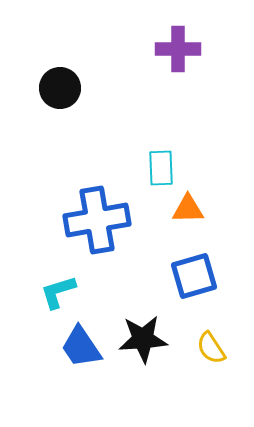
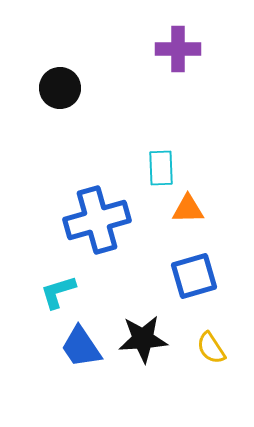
blue cross: rotated 6 degrees counterclockwise
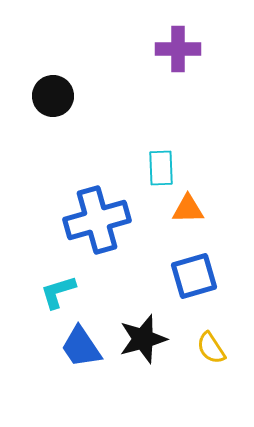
black circle: moved 7 px left, 8 px down
black star: rotated 12 degrees counterclockwise
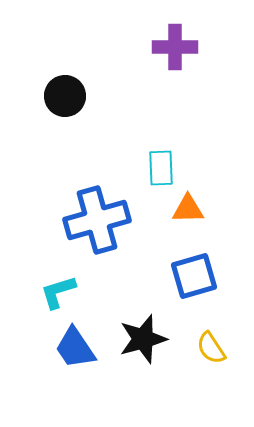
purple cross: moved 3 px left, 2 px up
black circle: moved 12 px right
blue trapezoid: moved 6 px left, 1 px down
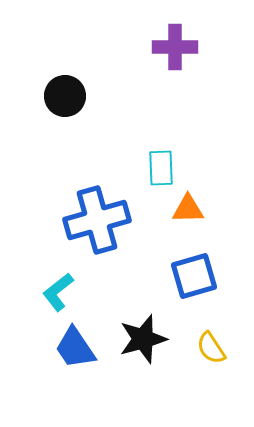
cyan L-shape: rotated 21 degrees counterclockwise
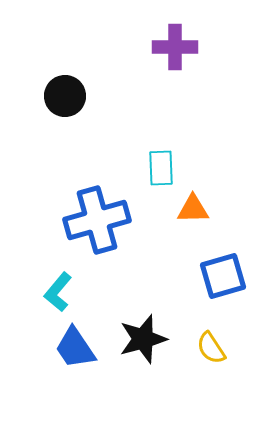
orange triangle: moved 5 px right
blue square: moved 29 px right
cyan L-shape: rotated 12 degrees counterclockwise
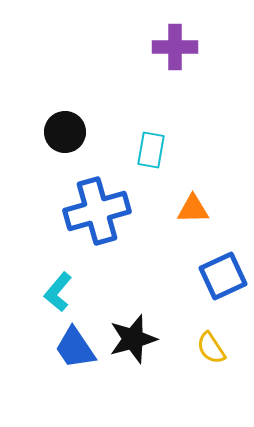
black circle: moved 36 px down
cyan rectangle: moved 10 px left, 18 px up; rotated 12 degrees clockwise
blue cross: moved 9 px up
blue square: rotated 9 degrees counterclockwise
black star: moved 10 px left
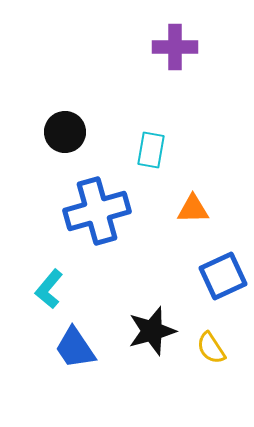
cyan L-shape: moved 9 px left, 3 px up
black star: moved 19 px right, 8 px up
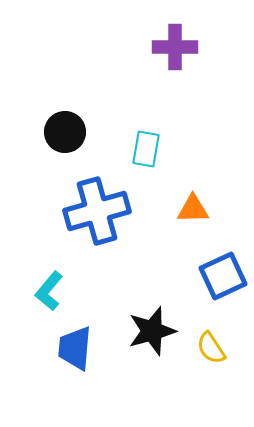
cyan rectangle: moved 5 px left, 1 px up
cyan L-shape: moved 2 px down
blue trapezoid: rotated 39 degrees clockwise
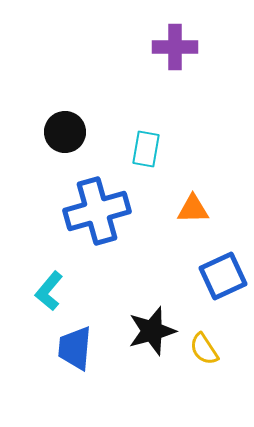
yellow semicircle: moved 7 px left, 1 px down
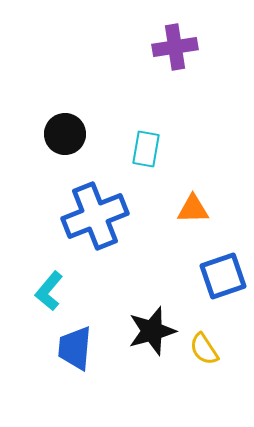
purple cross: rotated 9 degrees counterclockwise
black circle: moved 2 px down
blue cross: moved 2 px left, 5 px down; rotated 6 degrees counterclockwise
blue square: rotated 6 degrees clockwise
